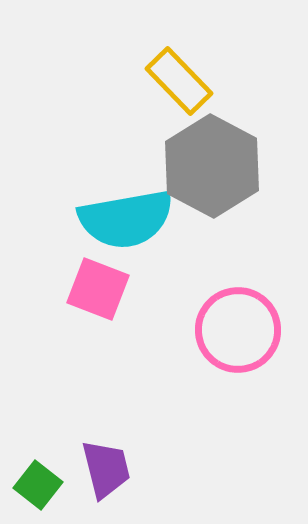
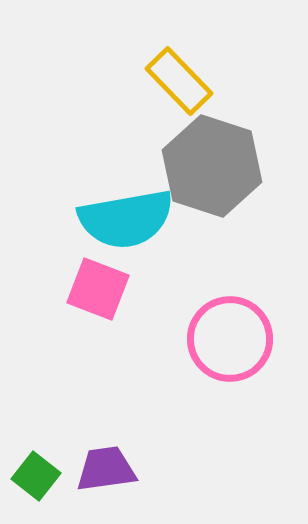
gray hexagon: rotated 10 degrees counterclockwise
pink circle: moved 8 px left, 9 px down
purple trapezoid: rotated 84 degrees counterclockwise
green square: moved 2 px left, 9 px up
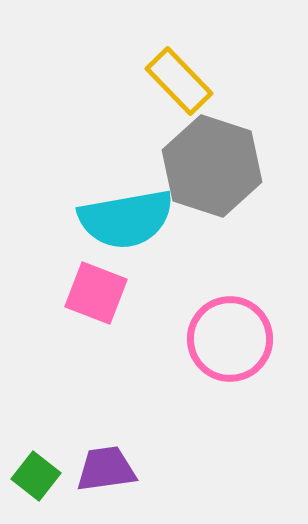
pink square: moved 2 px left, 4 px down
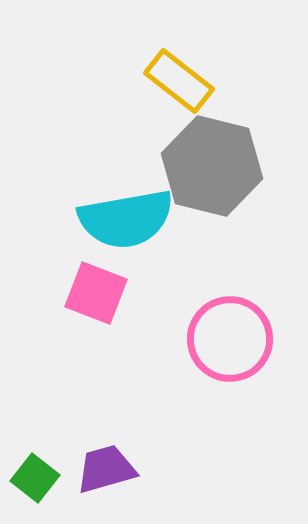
yellow rectangle: rotated 8 degrees counterclockwise
gray hexagon: rotated 4 degrees counterclockwise
purple trapezoid: rotated 8 degrees counterclockwise
green square: moved 1 px left, 2 px down
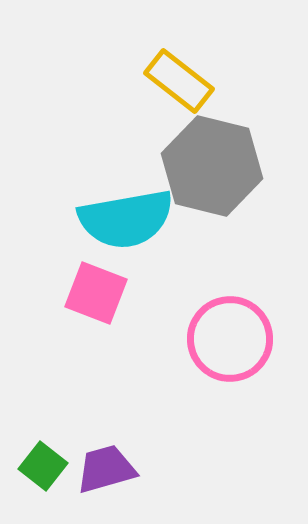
green square: moved 8 px right, 12 px up
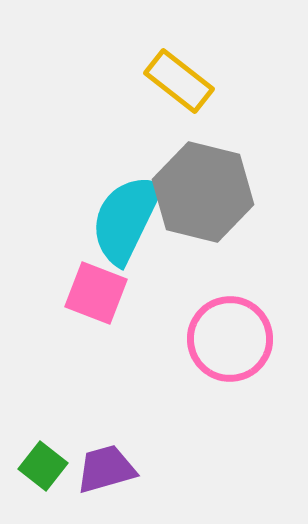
gray hexagon: moved 9 px left, 26 px down
cyan semicircle: rotated 126 degrees clockwise
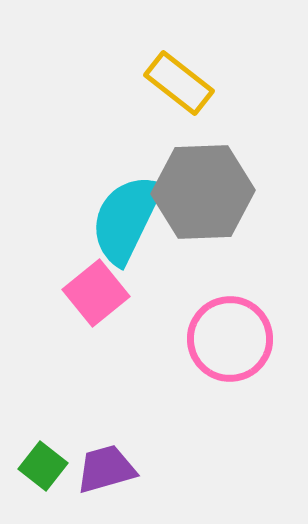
yellow rectangle: moved 2 px down
gray hexagon: rotated 16 degrees counterclockwise
pink square: rotated 30 degrees clockwise
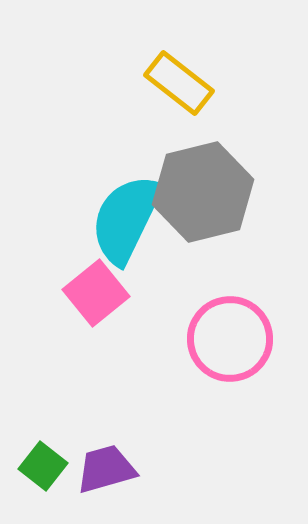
gray hexagon: rotated 12 degrees counterclockwise
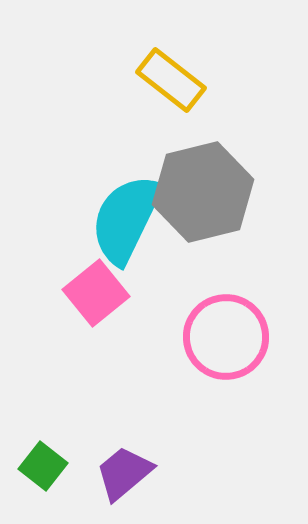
yellow rectangle: moved 8 px left, 3 px up
pink circle: moved 4 px left, 2 px up
purple trapezoid: moved 18 px right, 4 px down; rotated 24 degrees counterclockwise
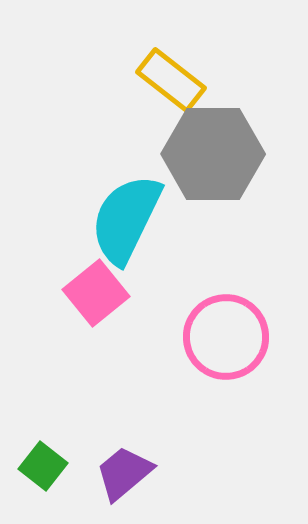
gray hexagon: moved 10 px right, 38 px up; rotated 14 degrees clockwise
